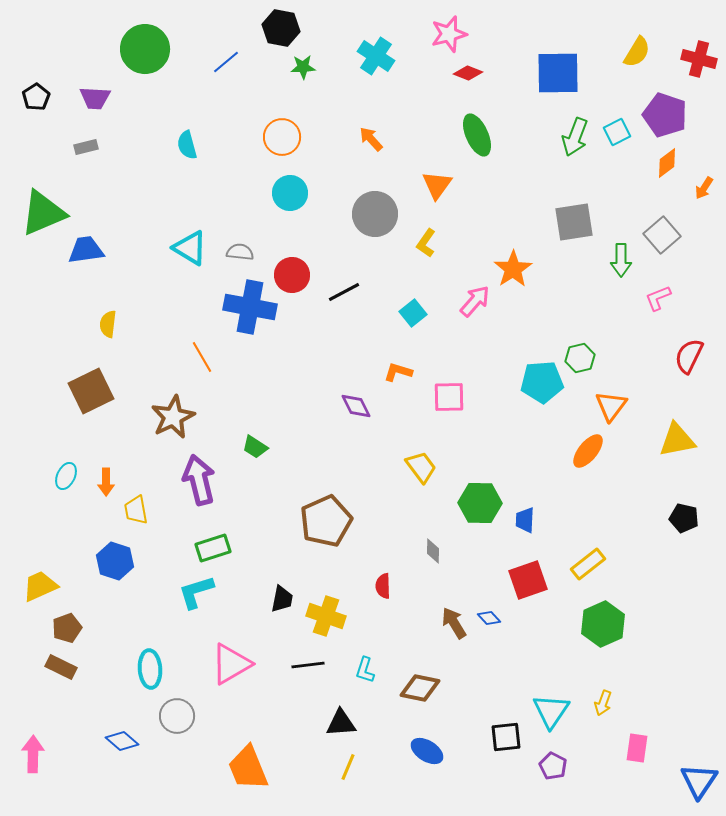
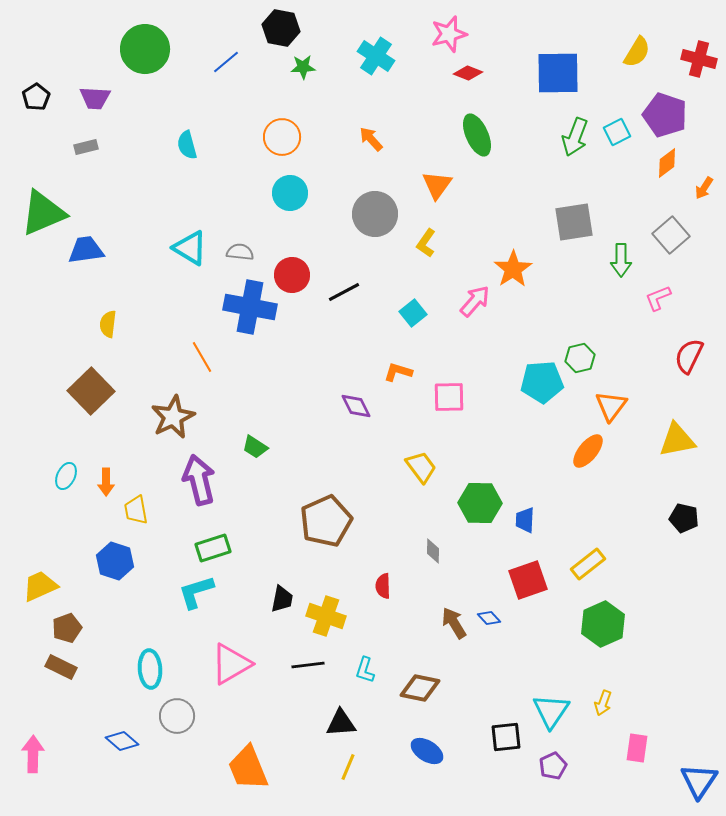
gray square at (662, 235): moved 9 px right
brown square at (91, 391): rotated 18 degrees counterclockwise
purple pentagon at (553, 766): rotated 20 degrees clockwise
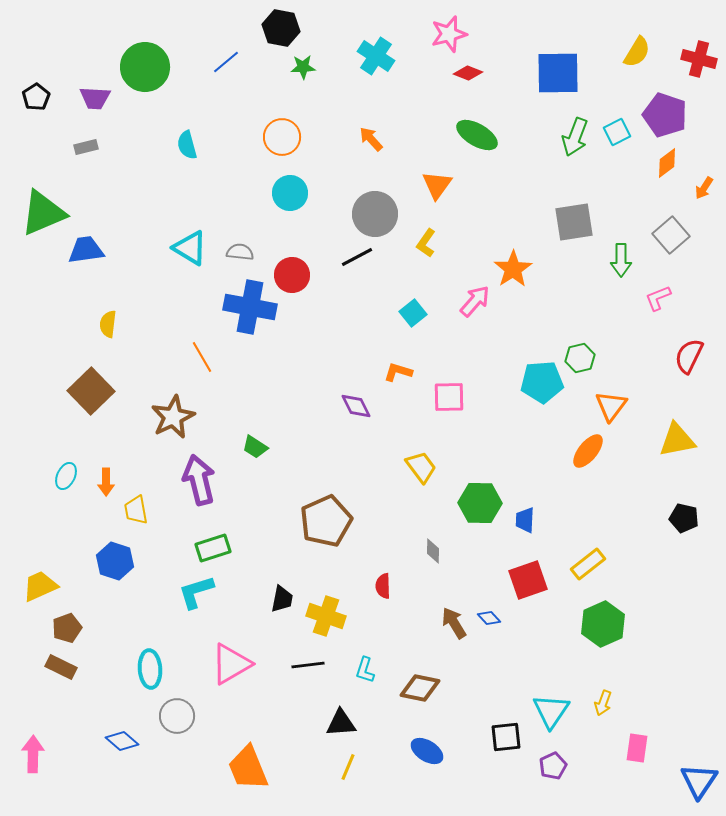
green circle at (145, 49): moved 18 px down
green ellipse at (477, 135): rotated 36 degrees counterclockwise
black line at (344, 292): moved 13 px right, 35 px up
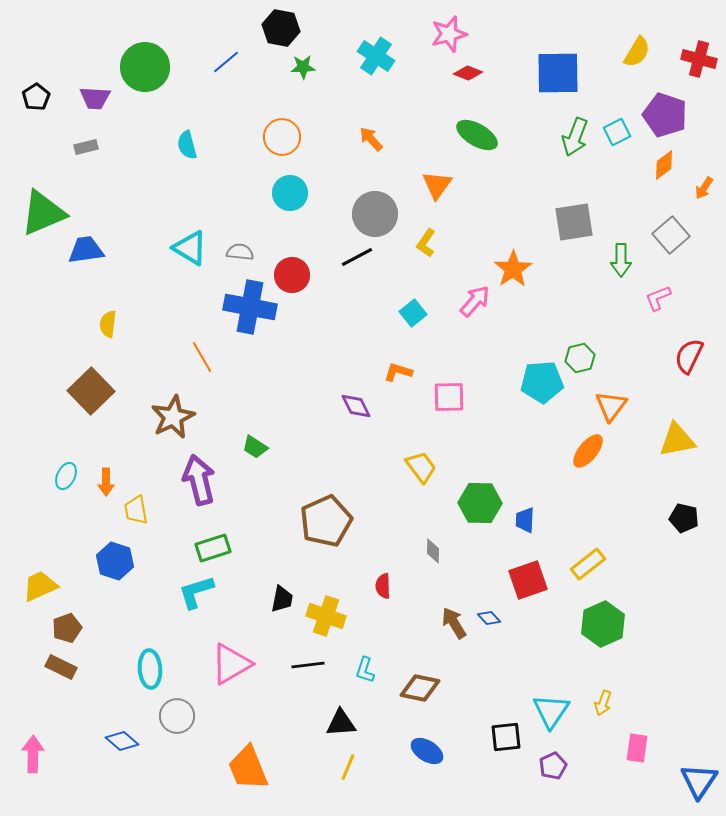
orange diamond at (667, 163): moved 3 px left, 2 px down
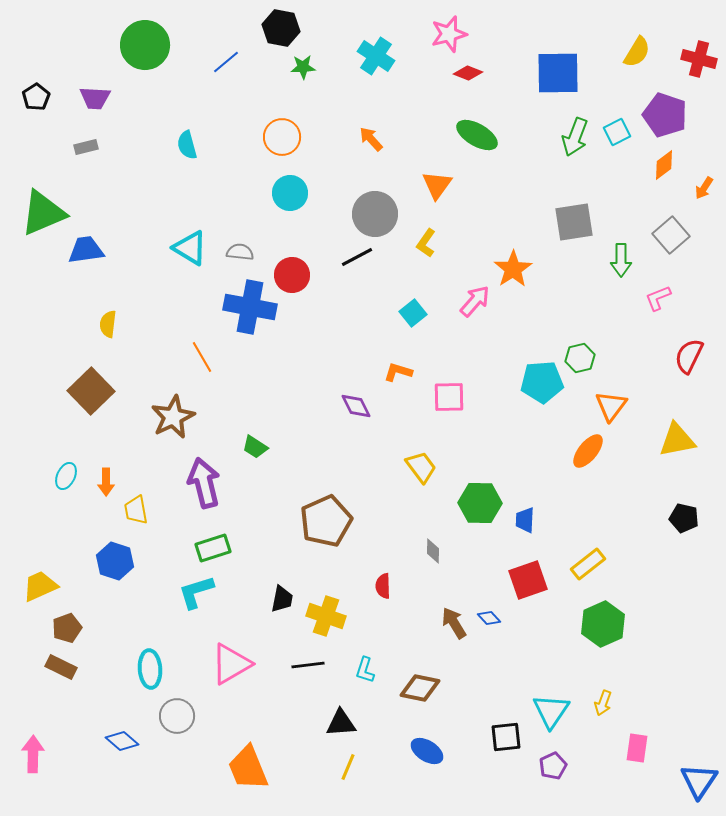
green circle at (145, 67): moved 22 px up
purple arrow at (199, 480): moved 5 px right, 3 px down
